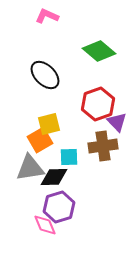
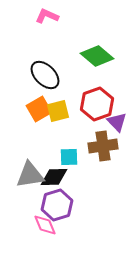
green diamond: moved 2 px left, 5 px down
red hexagon: moved 1 px left
yellow square: moved 9 px right, 13 px up
orange square: moved 1 px left, 31 px up
gray triangle: moved 7 px down
purple hexagon: moved 2 px left, 2 px up
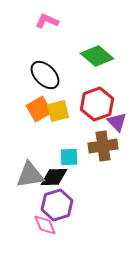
pink L-shape: moved 5 px down
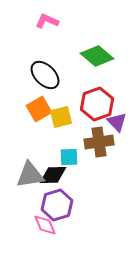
yellow square: moved 3 px right, 6 px down
brown cross: moved 4 px left, 4 px up
black diamond: moved 1 px left, 2 px up
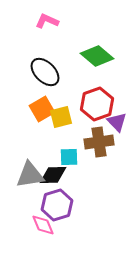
black ellipse: moved 3 px up
orange square: moved 3 px right
pink diamond: moved 2 px left
